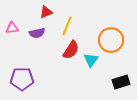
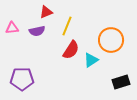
purple semicircle: moved 2 px up
cyan triangle: rotated 21 degrees clockwise
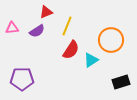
purple semicircle: rotated 21 degrees counterclockwise
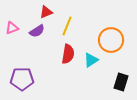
pink triangle: rotated 16 degrees counterclockwise
red semicircle: moved 3 px left, 4 px down; rotated 24 degrees counterclockwise
black rectangle: rotated 54 degrees counterclockwise
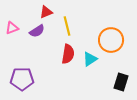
yellow line: rotated 36 degrees counterclockwise
cyan triangle: moved 1 px left, 1 px up
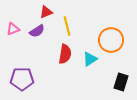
pink triangle: moved 1 px right, 1 px down
red semicircle: moved 3 px left
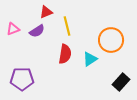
black rectangle: rotated 24 degrees clockwise
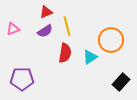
purple semicircle: moved 8 px right
red semicircle: moved 1 px up
cyan triangle: moved 2 px up
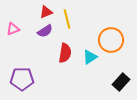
yellow line: moved 7 px up
